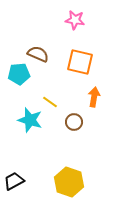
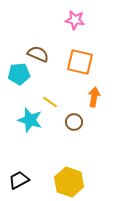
black trapezoid: moved 5 px right, 1 px up
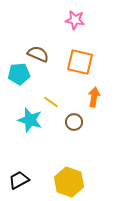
yellow line: moved 1 px right
